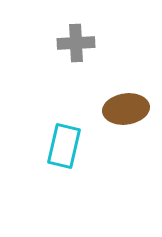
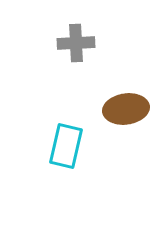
cyan rectangle: moved 2 px right
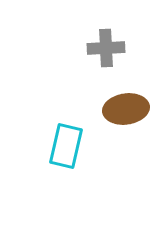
gray cross: moved 30 px right, 5 px down
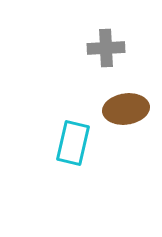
cyan rectangle: moved 7 px right, 3 px up
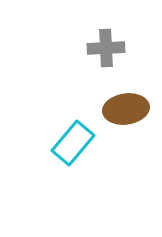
cyan rectangle: rotated 27 degrees clockwise
